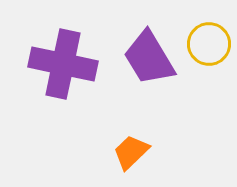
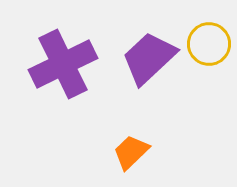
purple trapezoid: rotated 78 degrees clockwise
purple cross: rotated 38 degrees counterclockwise
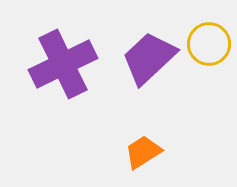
orange trapezoid: moved 12 px right; rotated 12 degrees clockwise
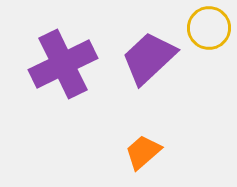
yellow circle: moved 16 px up
orange trapezoid: rotated 9 degrees counterclockwise
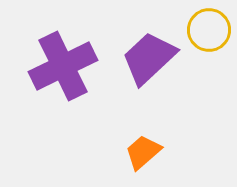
yellow circle: moved 2 px down
purple cross: moved 2 px down
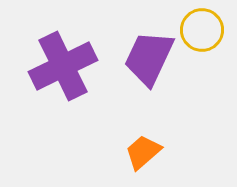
yellow circle: moved 7 px left
purple trapezoid: rotated 22 degrees counterclockwise
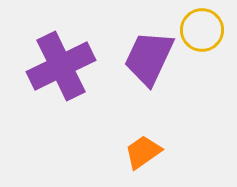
purple cross: moved 2 px left
orange trapezoid: rotated 6 degrees clockwise
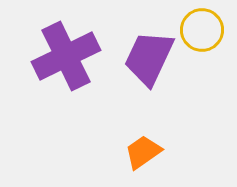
purple cross: moved 5 px right, 10 px up
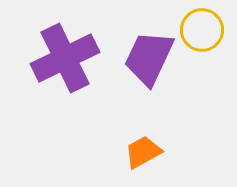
purple cross: moved 1 px left, 2 px down
orange trapezoid: rotated 6 degrees clockwise
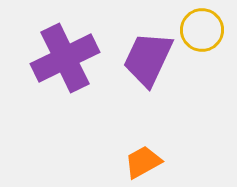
purple trapezoid: moved 1 px left, 1 px down
orange trapezoid: moved 10 px down
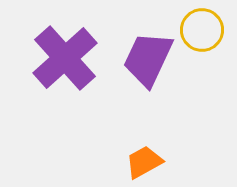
purple cross: rotated 16 degrees counterclockwise
orange trapezoid: moved 1 px right
